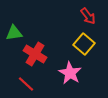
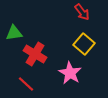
red arrow: moved 6 px left, 4 px up
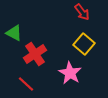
green triangle: rotated 36 degrees clockwise
red cross: rotated 25 degrees clockwise
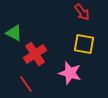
yellow square: rotated 30 degrees counterclockwise
pink star: rotated 15 degrees counterclockwise
red line: rotated 12 degrees clockwise
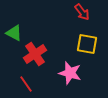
yellow square: moved 3 px right
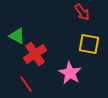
green triangle: moved 3 px right, 3 px down
yellow square: moved 2 px right
pink star: rotated 15 degrees clockwise
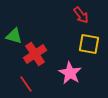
red arrow: moved 1 px left, 3 px down
green triangle: moved 3 px left; rotated 12 degrees counterclockwise
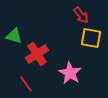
yellow square: moved 2 px right, 6 px up
red cross: moved 2 px right
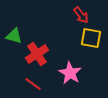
red line: moved 7 px right; rotated 18 degrees counterclockwise
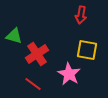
red arrow: rotated 48 degrees clockwise
yellow square: moved 4 px left, 12 px down
pink star: moved 1 px left, 1 px down
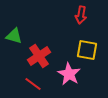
red cross: moved 2 px right, 2 px down
